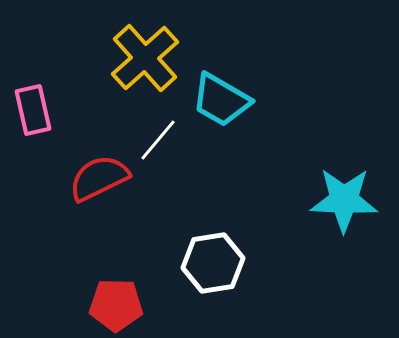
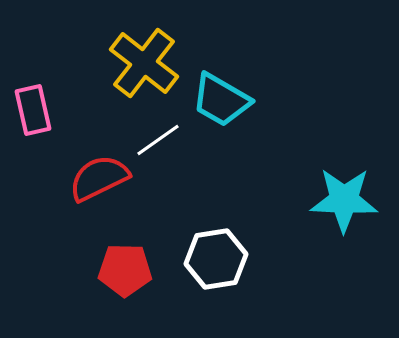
yellow cross: moved 1 px left, 5 px down; rotated 10 degrees counterclockwise
white line: rotated 15 degrees clockwise
white hexagon: moved 3 px right, 4 px up
red pentagon: moved 9 px right, 35 px up
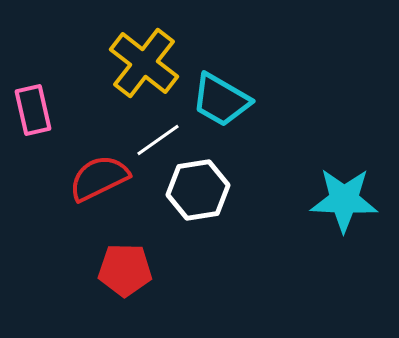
white hexagon: moved 18 px left, 69 px up
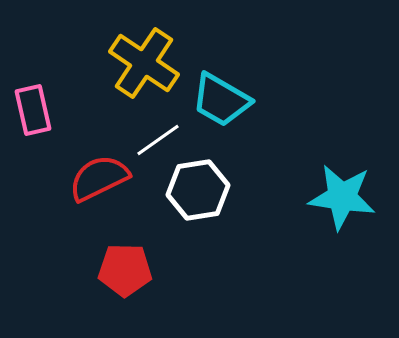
yellow cross: rotated 4 degrees counterclockwise
cyan star: moved 2 px left, 3 px up; rotated 6 degrees clockwise
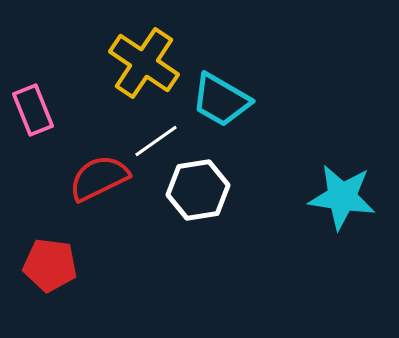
pink rectangle: rotated 9 degrees counterclockwise
white line: moved 2 px left, 1 px down
red pentagon: moved 75 px left, 5 px up; rotated 6 degrees clockwise
